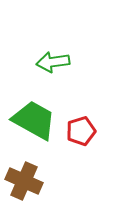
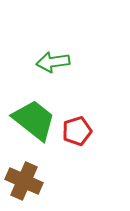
green trapezoid: rotated 9 degrees clockwise
red pentagon: moved 4 px left
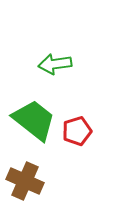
green arrow: moved 2 px right, 2 px down
brown cross: moved 1 px right
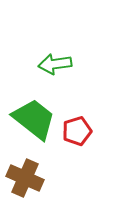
green trapezoid: moved 1 px up
brown cross: moved 3 px up
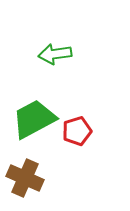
green arrow: moved 10 px up
green trapezoid: rotated 66 degrees counterclockwise
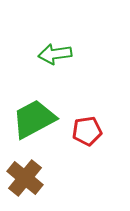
red pentagon: moved 10 px right; rotated 8 degrees clockwise
brown cross: rotated 15 degrees clockwise
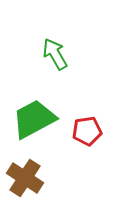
green arrow: rotated 68 degrees clockwise
brown cross: rotated 6 degrees counterclockwise
